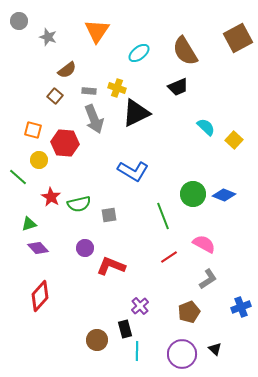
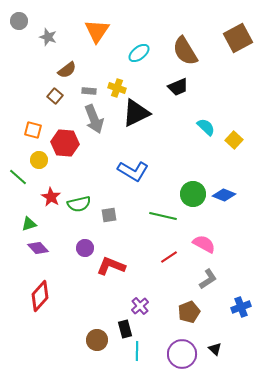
green line at (163, 216): rotated 56 degrees counterclockwise
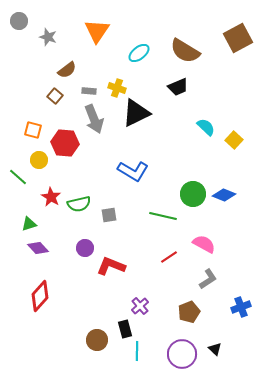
brown semicircle at (185, 51): rotated 28 degrees counterclockwise
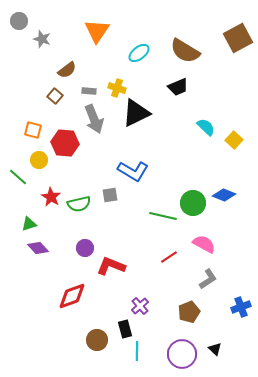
gray star at (48, 37): moved 6 px left, 2 px down
green circle at (193, 194): moved 9 px down
gray square at (109, 215): moved 1 px right, 20 px up
red diamond at (40, 296): moved 32 px right; rotated 28 degrees clockwise
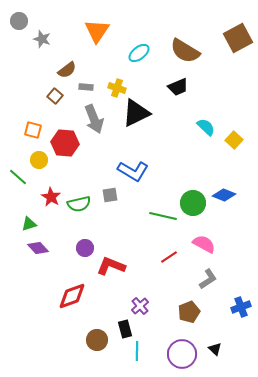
gray rectangle at (89, 91): moved 3 px left, 4 px up
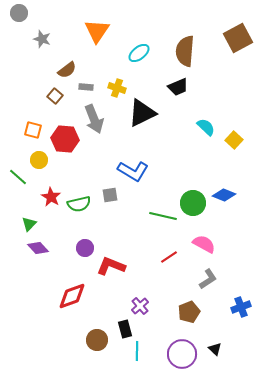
gray circle at (19, 21): moved 8 px up
brown semicircle at (185, 51): rotated 64 degrees clockwise
black triangle at (136, 113): moved 6 px right
red hexagon at (65, 143): moved 4 px up
green triangle at (29, 224): rotated 28 degrees counterclockwise
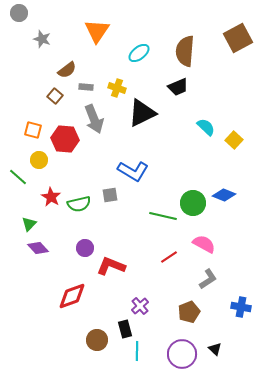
blue cross at (241, 307): rotated 30 degrees clockwise
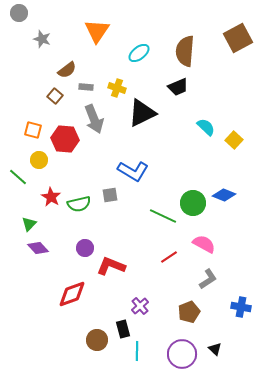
green line at (163, 216): rotated 12 degrees clockwise
red diamond at (72, 296): moved 2 px up
black rectangle at (125, 329): moved 2 px left
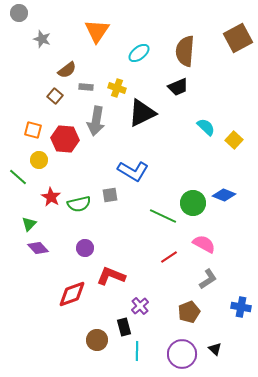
gray arrow at (94, 119): moved 2 px right, 2 px down; rotated 32 degrees clockwise
red L-shape at (111, 266): moved 10 px down
black rectangle at (123, 329): moved 1 px right, 2 px up
